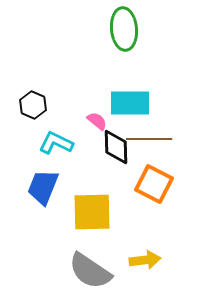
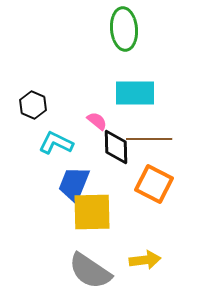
cyan rectangle: moved 5 px right, 10 px up
blue trapezoid: moved 31 px right, 3 px up
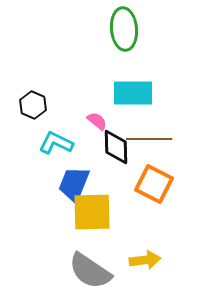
cyan rectangle: moved 2 px left
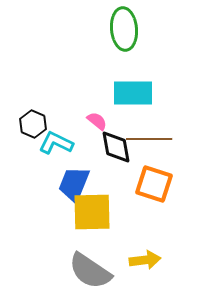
black hexagon: moved 19 px down
black diamond: rotated 9 degrees counterclockwise
orange square: rotated 9 degrees counterclockwise
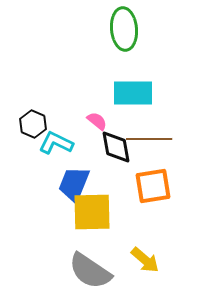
orange square: moved 1 px left, 2 px down; rotated 27 degrees counterclockwise
yellow arrow: rotated 48 degrees clockwise
